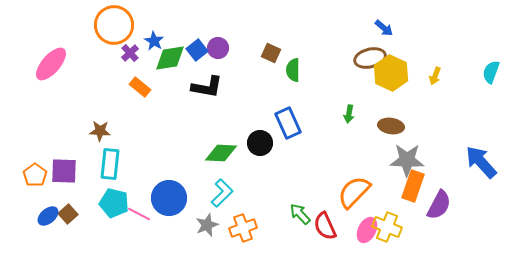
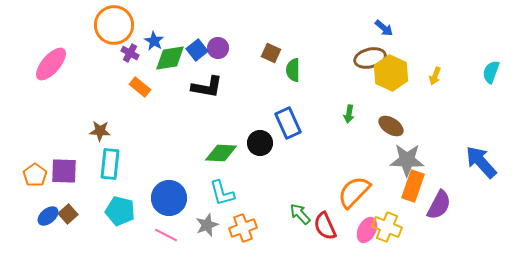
purple cross at (130, 53): rotated 18 degrees counterclockwise
brown ellipse at (391, 126): rotated 25 degrees clockwise
cyan L-shape at (222, 193): rotated 120 degrees clockwise
cyan pentagon at (114, 203): moved 6 px right, 8 px down
pink line at (139, 214): moved 27 px right, 21 px down
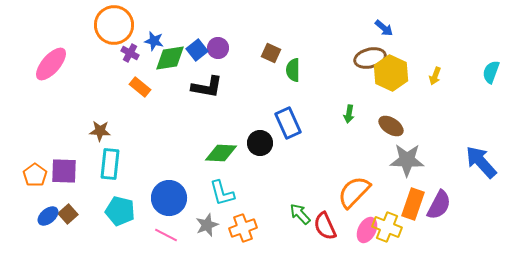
blue star at (154, 41): rotated 18 degrees counterclockwise
orange rectangle at (413, 186): moved 18 px down
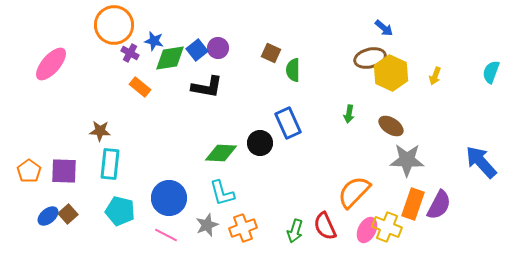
orange pentagon at (35, 175): moved 6 px left, 4 px up
green arrow at (300, 214): moved 5 px left, 17 px down; rotated 120 degrees counterclockwise
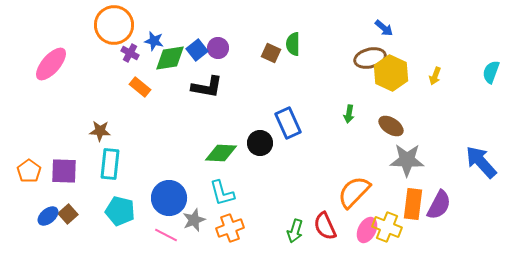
green semicircle at (293, 70): moved 26 px up
orange rectangle at (413, 204): rotated 12 degrees counterclockwise
gray star at (207, 225): moved 13 px left, 5 px up
orange cross at (243, 228): moved 13 px left
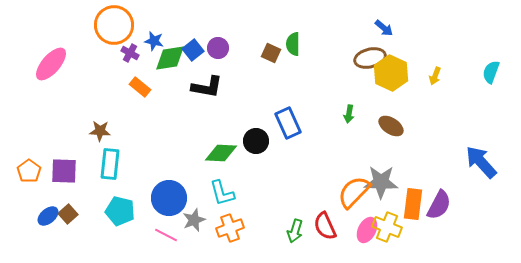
blue square at (197, 50): moved 4 px left
black circle at (260, 143): moved 4 px left, 2 px up
gray star at (407, 160): moved 26 px left, 22 px down
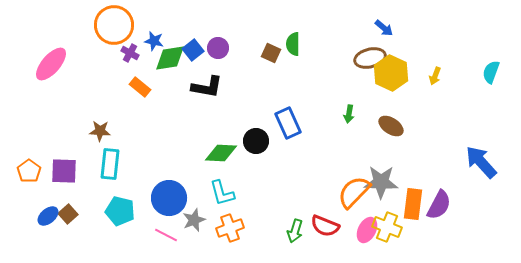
red semicircle at (325, 226): rotated 44 degrees counterclockwise
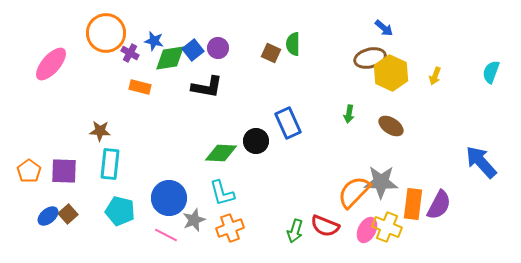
orange circle at (114, 25): moved 8 px left, 8 px down
orange rectangle at (140, 87): rotated 25 degrees counterclockwise
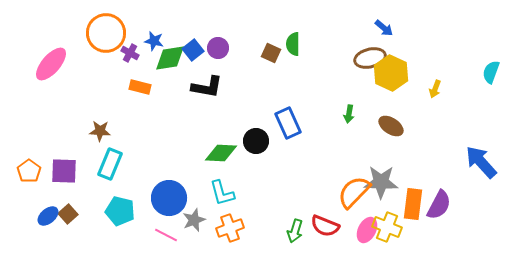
yellow arrow at (435, 76): moved 13 px down
cyan rectangle at (110, 164): rotated 16 degrees clockwise
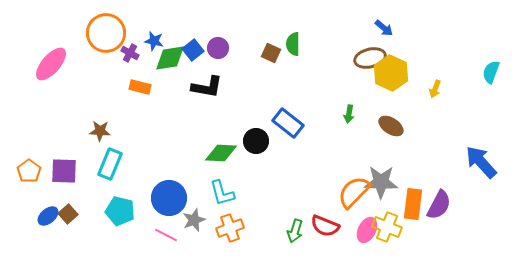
blue rectangle at (288, 123): rotated 28 degrees counterclockwise
